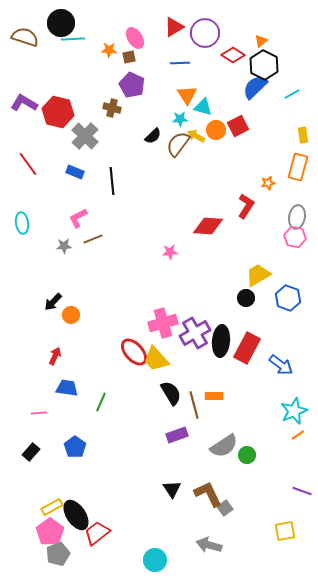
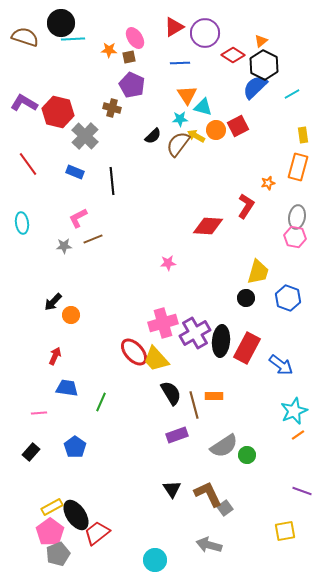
pink star at (170, 252): moved 2 px left, 11 px down
yellow trapezoid at (258, 275): moved 3 px up; rotated 136 degrees clockwise
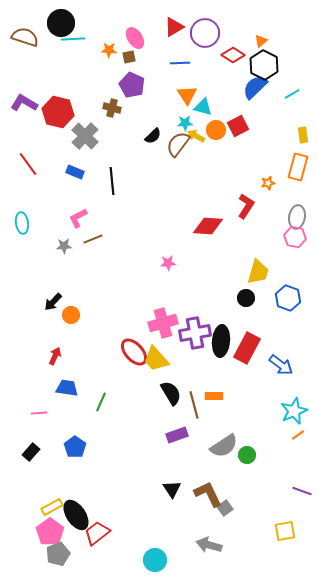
cyan star at (180, 119): moved 5 px right, 4 px down
purple cross at (195, 333): rotated 20 degrees clockwise
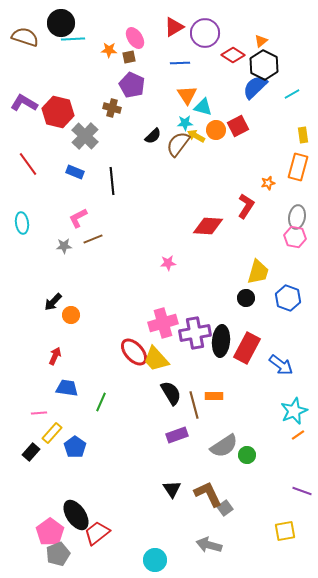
yellow rectangle at (52, 507): moved 74 px up; rotated 20 degrees counterclockwise
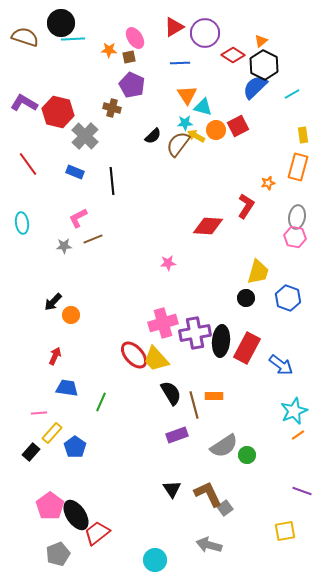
red ellipse at (134, 352): moved 3 px down
pink pentagon at (50, 532): moved 26 px up
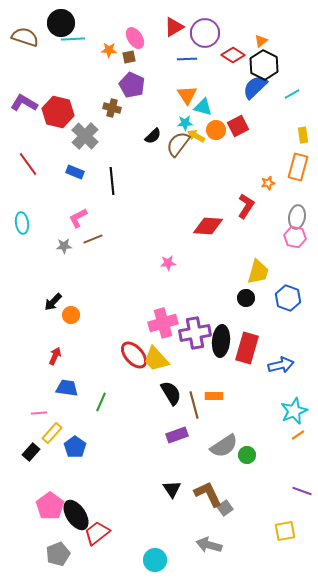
blue line at (180, 63): moved 7 px right, 4 px up
red rectangle at (247, 348): rotated 12 degrees counterclockwise
blue arrow at (281, 365): rotated 50 degrees counterclockwise
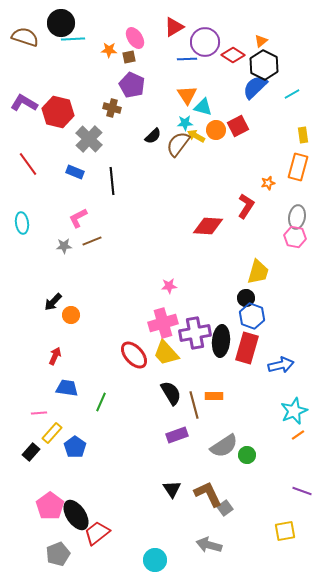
purple circle at (205, 33): moved 9 px down
gray cross at (85, 136): moved 4 px right, 3 px down
brown line at (93, 239): moved 1 px left, 2 px down
pink star at (168, 263): moved 1 px right, 23 px down
blue hexagon at (288, 298): moved 36 px left, 18 px down
yellow trapezoid at (156, 359): moved 10 px right, 6 px up
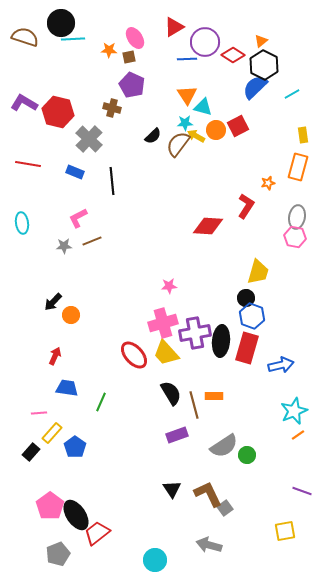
red line at (28, 164): rotated 45 degrees counterclockwise
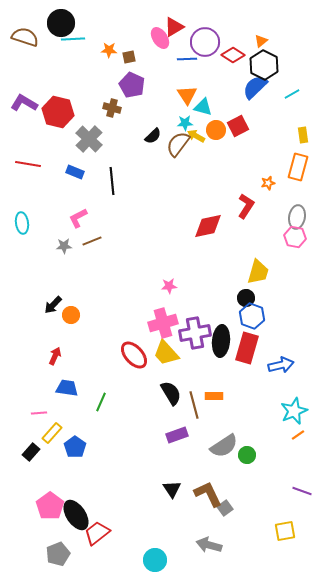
pink ellipse at (135, 38): moved 25 px right
red diamond at (208, 226): rotated 16 degrees counterclockwise
black arrow at (53, 302): moved 3 px down
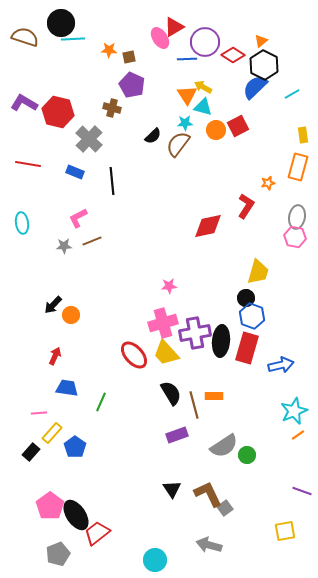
yellow arrow at (196, 136): moved 7 px right, 49 px up
